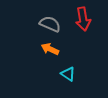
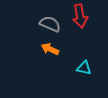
red arrow: moved 3 px left, 3 px up
cyan triangle: moved 16 px right, 6 px up; rotated 21 degrees counterclockwise
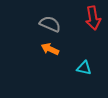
red arrow: moved 13 px right, 2 px down
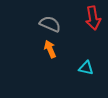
orange arrow: rotated 42 degrees clockwise
cyan triangle: moved 2 px right
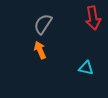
gray semicircle: moved 7 px left; rotated 80 degrees counterclockwise
orange arrow: moved 10 px left, 1 px down
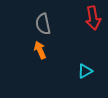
gray semicircle: rotated 45 degrees counterclockwise
cyan triangle: moved 1 px left, 3 px down; rotated 42 degrees counterclockwise
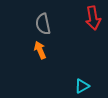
cyan triangle: moved 3 px left, 15 px down
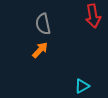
red arrow: moved 2 px up
orange arrow: rotated 66 degrees clockwise
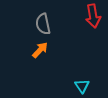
cyan triangle: rotated 35 degrees counterclockwise
